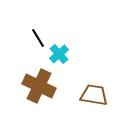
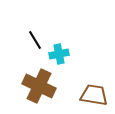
black line: moved 3 px left, 2 px down
cyan cross: rotated 30 degrees clockwise
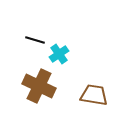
black line: rotated 42 degrees counterclockwise
cyan cross: rotated 24 degrees counterclockwise
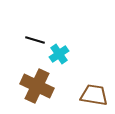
brown cross: moved 2 px left
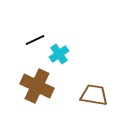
black line: rotated 42 degrees counterclockwise
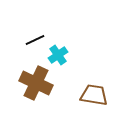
cyan cross: moved 1 px left, 1 px down
brown cross: moved 1 px left, 3 px up
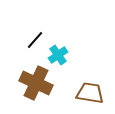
black line: rotated 24 degrees counterclockwise
brown trapezoid: moved 4 px left, 2 px up
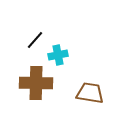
cyan cross: rotated 24 degrees clockwise
brown cross: rotated 24 degrees counterclockwise
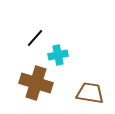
black line: moved 2 px up
brown cross: rotated 16 degrees clockwise
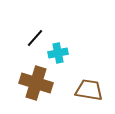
cyan cross: moved 2 px up
brown trapezoid: moved 1 px left, 3 px up
